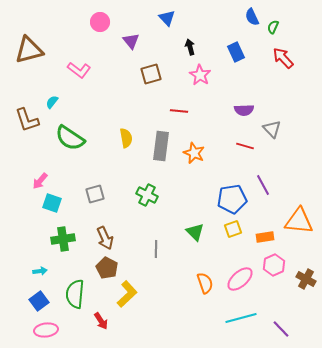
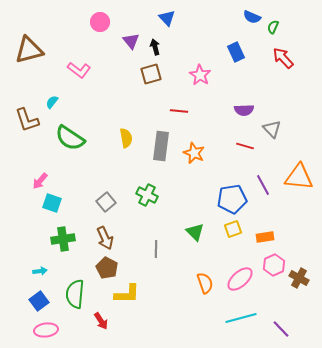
blue semicircle at (252, 17): rotated 42 degrees counterclockwise
black arrow at (190, 47): moved 35 px left
gray square at (95, 194): moved 11 px right, 8 px down; rotated 24 degrees counterclockwise
orange triangle at (299, 221): moved 44 px up
brown cross at (306, 279): moved 7 px left, 1 px up
yellow L-shape at (127, 294): rotated 44 degrees clockwise
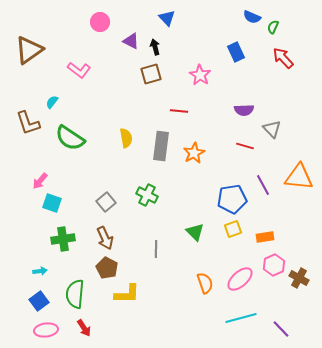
purple triangle at (131, 41): rotated 24 degrees counterclockwise
brown triangle at (29, 50): rotated 20 degrees counterclockwise
brown L-shape at (27, 120): moved 1 px right, 3 px down
orange star at (194, 153): rotated 20 degrees clockwise
red arrow at (101, 321): moved 17 px left, 7 px down
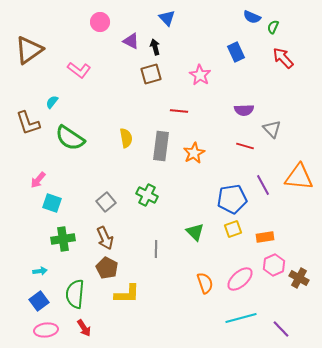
pink arrow at (40, 181): moved 2 px left, 1 px up
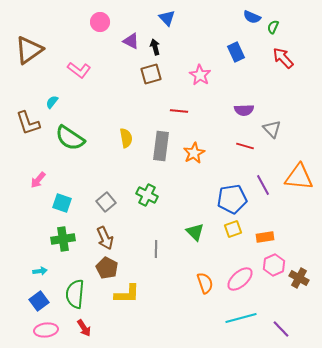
cyan square at (52, 203): moved 10 px right
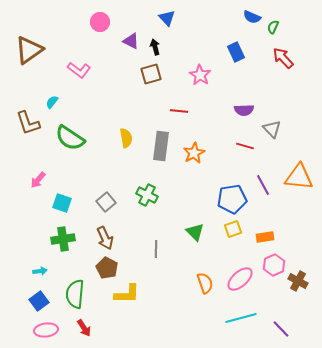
brown cross at (299, 278): moved 1 px left, 3 px down
